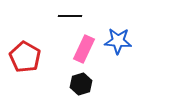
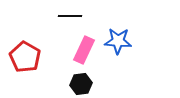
pink rectangle: moved 1 px down
black hexagon: rotated 10 degrees clockwise
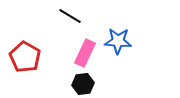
black line: rotated 30 degrees clockwise
pink rectangle: moved 1 px right, 3 px down
black hexagon: moved 2 px right
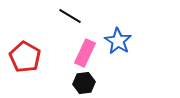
blue star: rotated 28 degrees clockwise
black hexagon: moved 1 px right, 1 px up
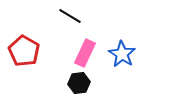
blue star: moved 4 px right, 13 px down
red pentagon: moved 1 px left, 6 px up
black hexagon: moved 5 px left
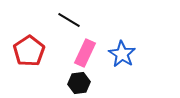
black line: moved 1 px left, 4 px down
red pentagon: moved 5 px right; rotated 8 degrees clockwise
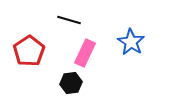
black line: rotated 15 degrees counterclockwise
blue star: moved 9 px right, 12 px up
black hexagon: moved 8 px left
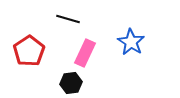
black line: moved 1 px left, 1 px up
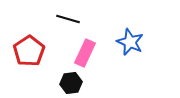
blue star: moved 1 px left; rotated 8 degrees counterclockwise
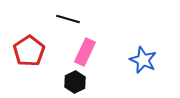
blue star: moved 13 px right, 18 px down
pink rectangle: moved 1 px up
black hexagon: moved 4 px right, 1 px up; rotated 20 degrees counterclockwise
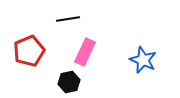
black line: rotated 25 degrees counterclockwise
red pentagon: rotated 12 degrees clockwise
black hexagon: moved 6 px left; rotated 15 degrees clockwise
